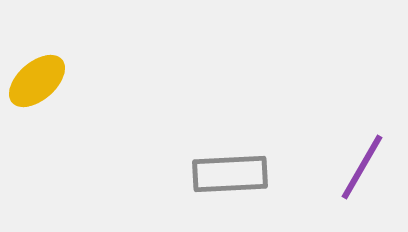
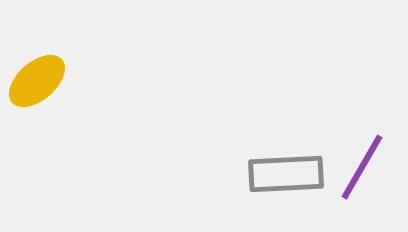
gray rectangle: moved 56 px right
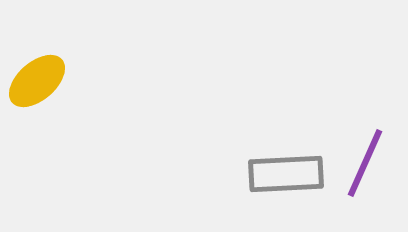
purple line: moved 3 px right, 4 px up; rotated 6 degrees counterclockwise
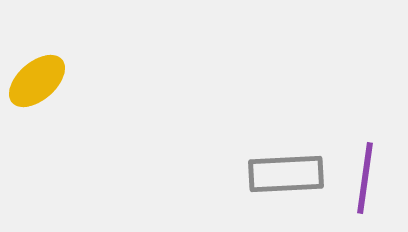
purple line: moved 15 px down; rotated 16 degrees counterclockwise
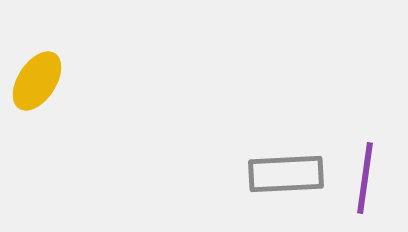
yellow ellipse: rotated 16 degrees counterclockwise
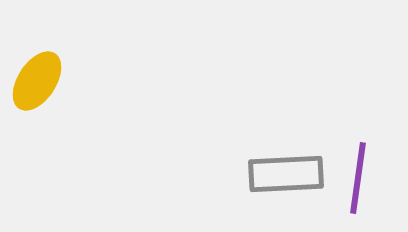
purple line: moved 7 px left
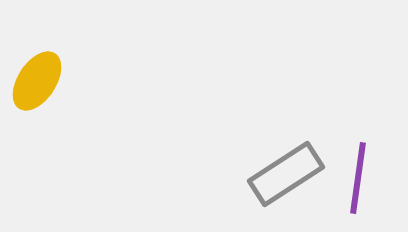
gray rectangle: rotated 30 degrees counterclockwise
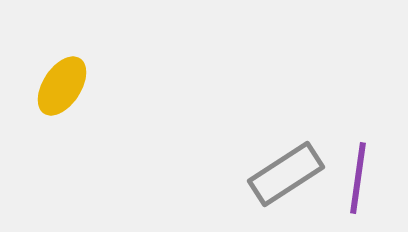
yellow ellipse: moved 25 px right, 5 px down
